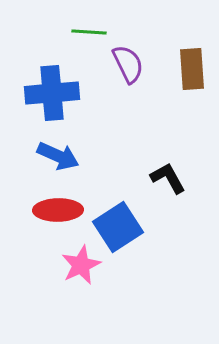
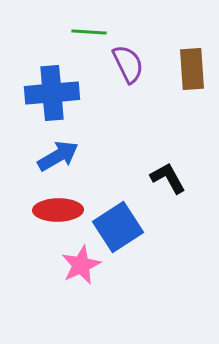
blue arrow: rotated 54 degrees counterclockwise
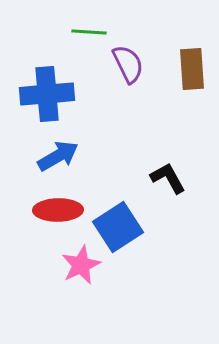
blue cross: moved 5 px left, 1 px down
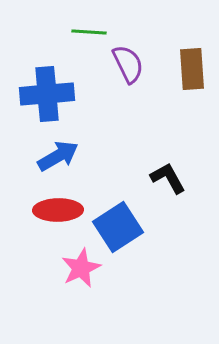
pink star: moved 3 px down
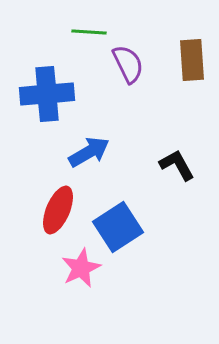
brown rectangle: moved 9 px up
blue arrow: moved 31 px right, 4 px up
black L-shape: moved 9 px right, 13 px up
red ellipse: rotated 66 degrees counterclockwise
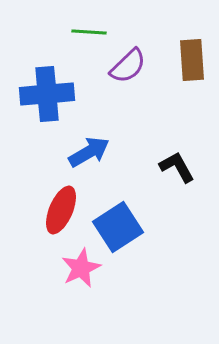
purple semicircle: moved 2 px down; rotated 72 degrees clockwise
black L-shape: moved 2 px down
red ellipse: moved 3 px right
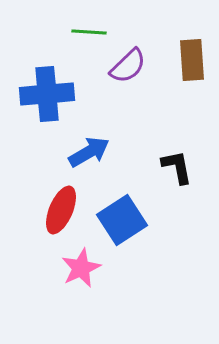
black L-shape: rotated 18 degrees clockwise
blue square: moved 4 px right, 7 px up
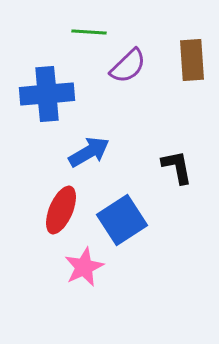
pink star: moved 3 px right, 1 px up
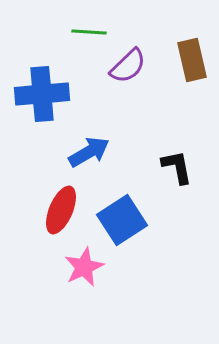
brown rectangle: rotated 9 degrees counterclockwise
blue cross: moved 5 px left
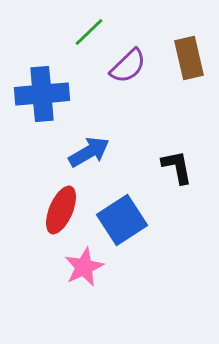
green line: rotated 48 degrees counterclockwise
brown rectangle: moved 3 px left, 2 px up
